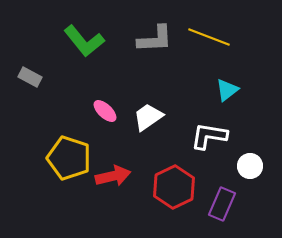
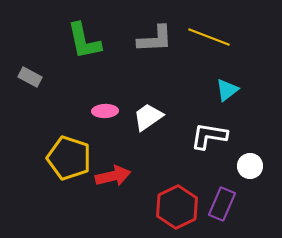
green L-shape: rotated 27 degrees clockwise
pink ellipse: rotated 45 degrees counterclockwise
red hexagon: moved 3 px right, 20 px down
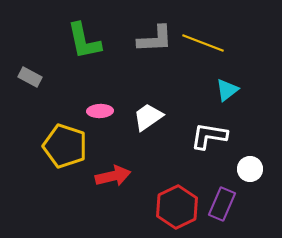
yellow line: moved 6 px left, 6 px down
pink ellipse: moved 5 px left
yellow pentagon: moved 4 px left, 12 px up
white circle: moved 3 px down
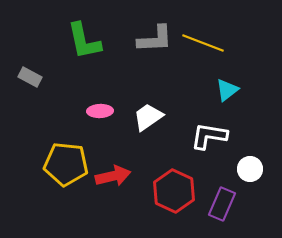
yellow pentagon: moved 1 px right, 18 px down; rotated 12 degrees counterclockwise
red hexagon: moved 3 px left, 16 px up; rotated 9 degrees counterclockwise
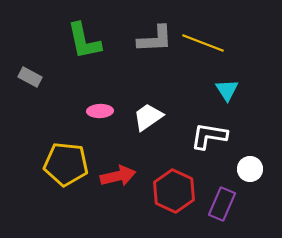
cyan triangle: rotated 25 degrees counterclockwise
red arrow: moved 5 px right
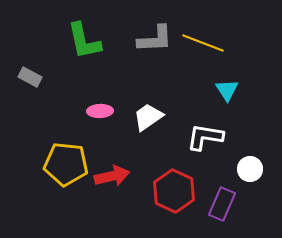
white L-shape: moved 4 px left, 1 px down
red arrow: moved 6 px left
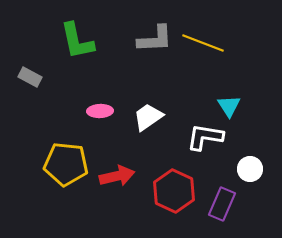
green L-shape: moved 7 px left
cyan triangle: moved 2 px right, 16 px down
red arrow: moved 5 px right
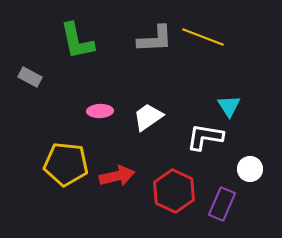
yellow line: moved 6 px up
